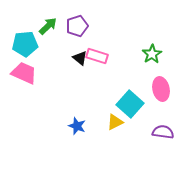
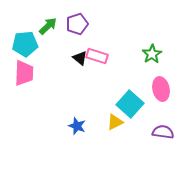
purple pentagon: moved 2 px up
pink trapezoid: rotated 68 degrees clockwise
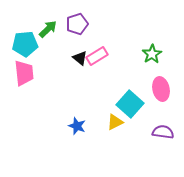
green arrow: moved 3 px down
pink rectangle: rotated 50 degrees counterclockwise
pink trapezoid: rotated 8 degrees counterclockwise
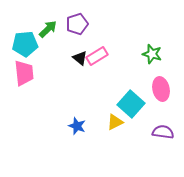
green star: rotated 24 degrees counterclockwise
cyan square: moved 1 px right
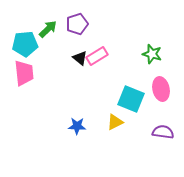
cyan square: moved 5 px up; rotated 20 degrees counterclockwise
blue star: rotated 18 degrees counterclockwise
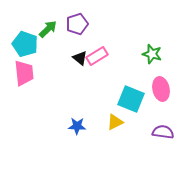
cyan pentagon: rotated 25 degrees clockwise
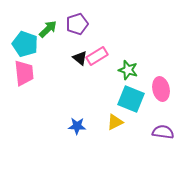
green star: moved 24 px left, 16 px down
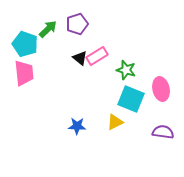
green star: moved 2 px left
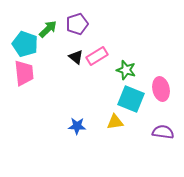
black triangle: moved 4 px left, 1 px up
yellow triangle: rotated 18 degrees clockwise
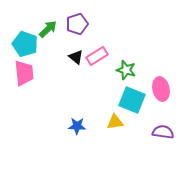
cyan square: moved 1 px right, 1 px down
